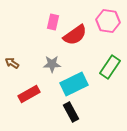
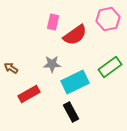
pink hexagon: moved 2 px up; rotated 20 degrees counterclockwise
brown arrow: moved 1 px left, 5 px down
green rectangle: rotated 20 degrees clockwise
cyan rectangle: moved 1 px right, 2 px up
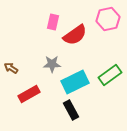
green rectangle: moved 8 px down
black rectangle: moved 2 px up
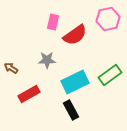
gray star: moved 5 px left, 4 px up
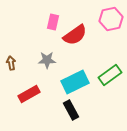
pink hexagon: moved 3 px right
brown arrow: moved 5 px up; rotated 48 degrees clockwise
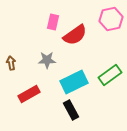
cyan rectangle: moved 1 px left
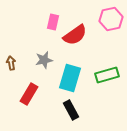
gray star: moved 3 px left; rotated 12 degrees counterclockwise
green rectangle: moved 3 px left; rotated 20 degrees clockwise
cyan rectangle: moved 4 px left, 4 px up; rotated 48 degrees counterclockwise
red rectangle: rotated 30 degrees counterclockwise
